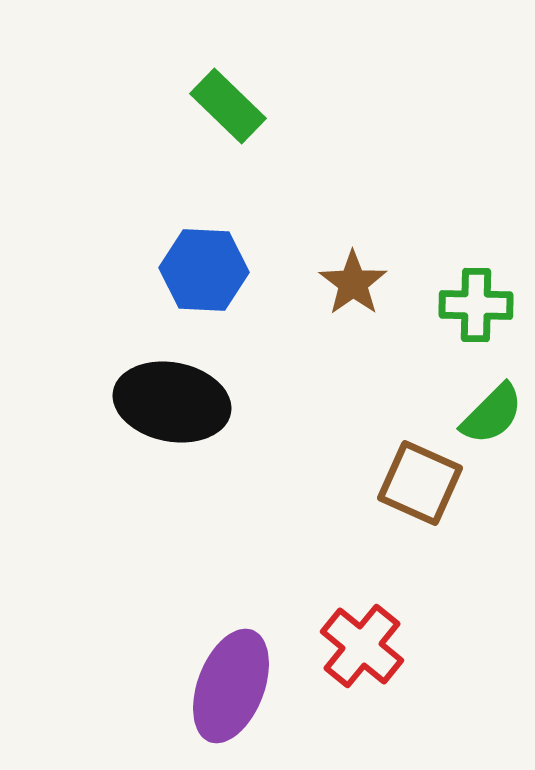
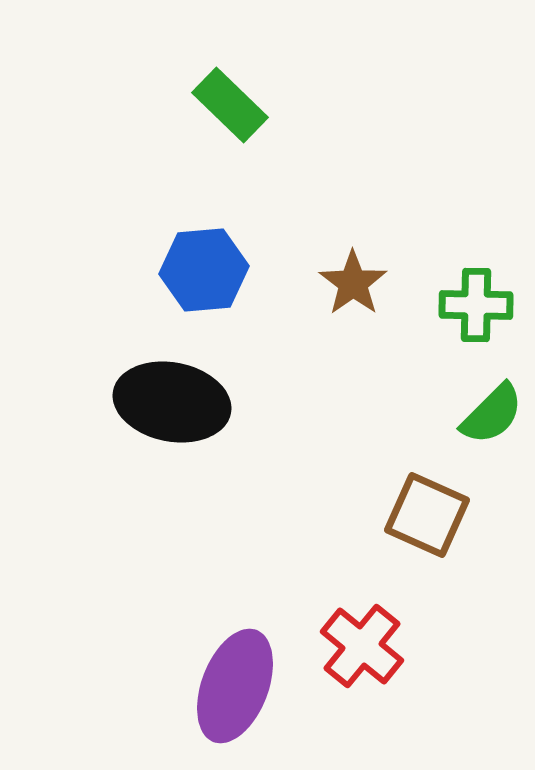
green rectangle: moved 2 px right, 1 px up
blue hexagon: rotated 8 degrees counterclockwise
brown square: moved 7 px right, 32 px down
purple ellipse: moved 4 px right
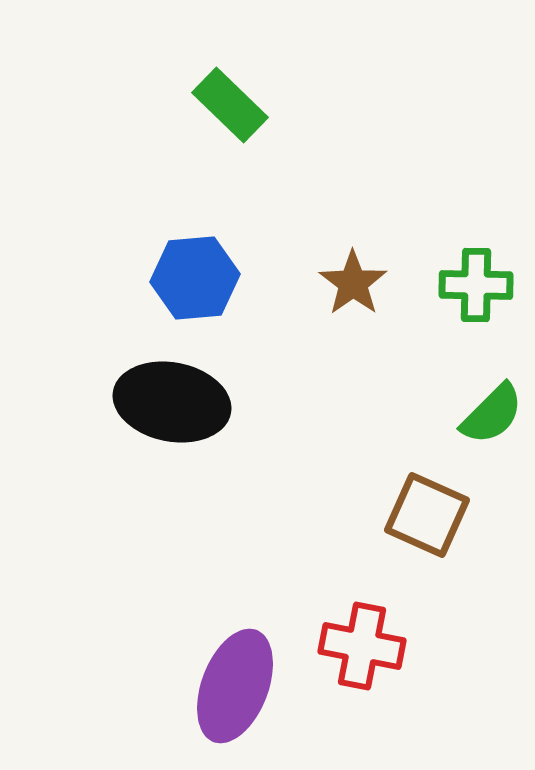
blue hexagon: moved 9 px left, 8 px down
green cross: moved 20 px up
red cross: rotated 28 degrees counterclockwise
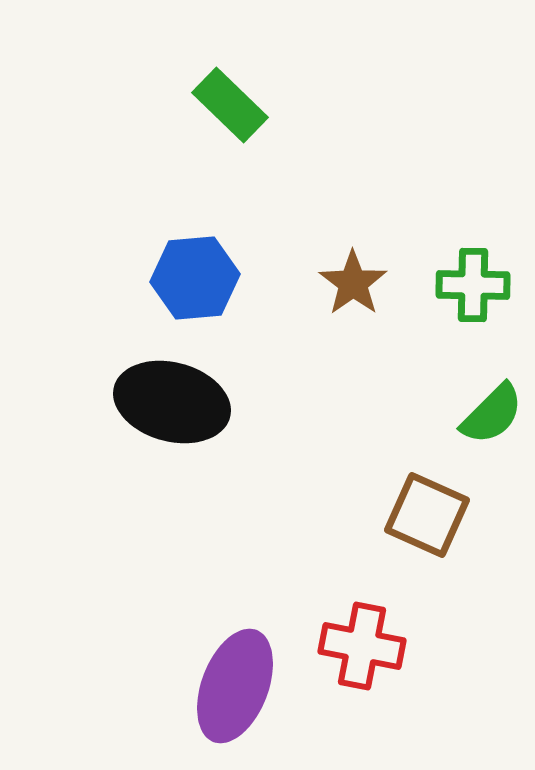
green cross: moved 3 px left
black ellipse: rotated 4 degrees clockwise
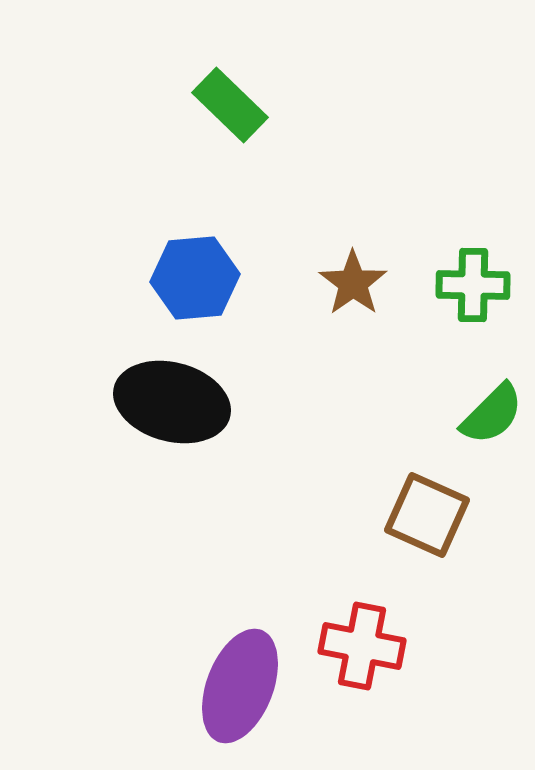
purple ellipse: moved 5 px right
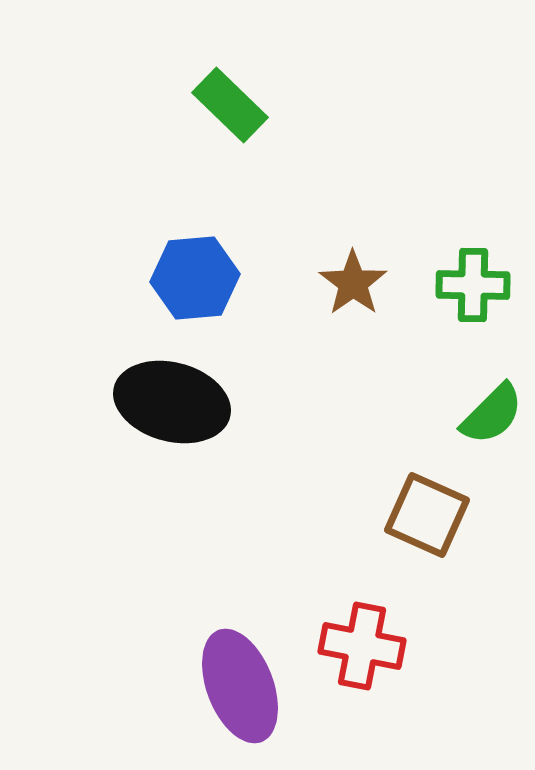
purple ellipse: rotated 42 degrees counterclockwise
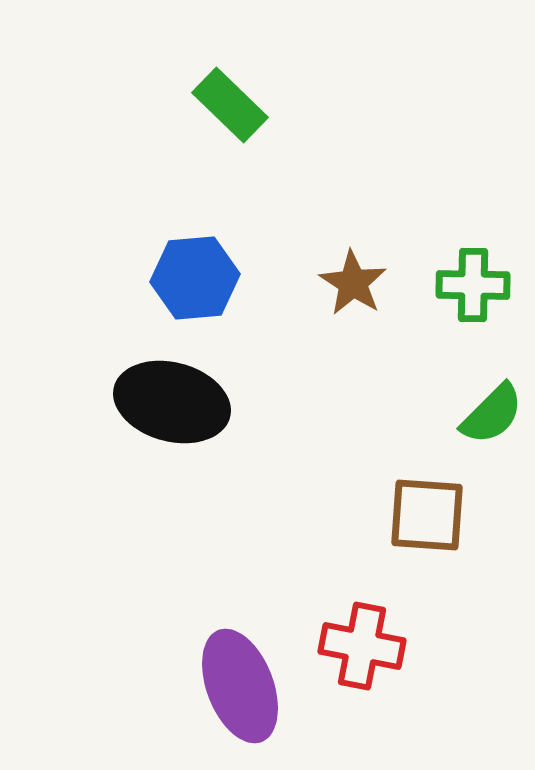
brown star: rotated 4 degrees counterclockwise
brown square: rotated 20 degrees counterclockwise
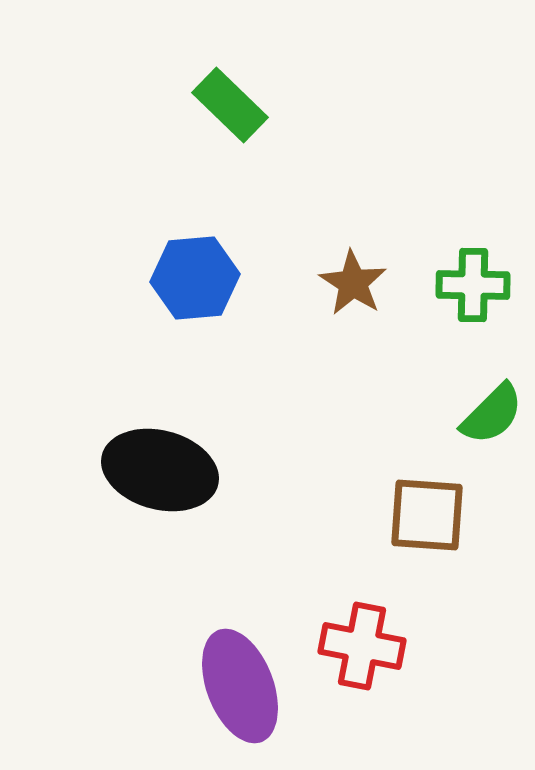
black ellipse: moved 12 px left, 68 px down
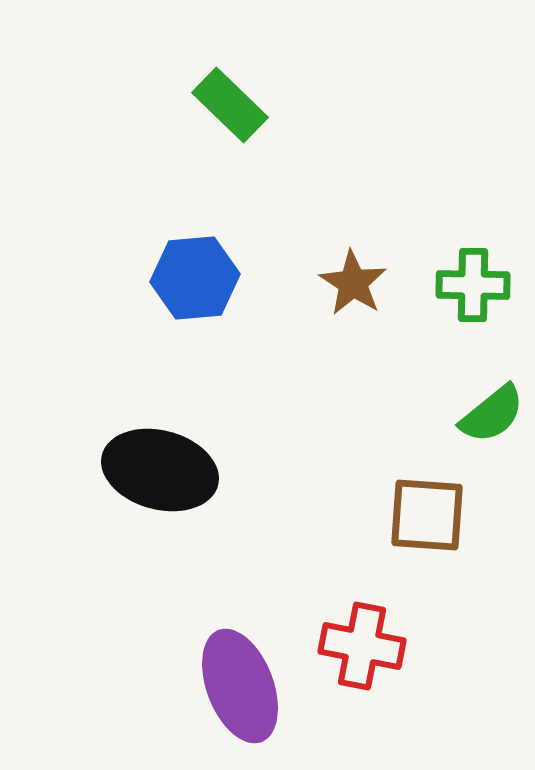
green semicircle: rotated 6 degrees clockwise
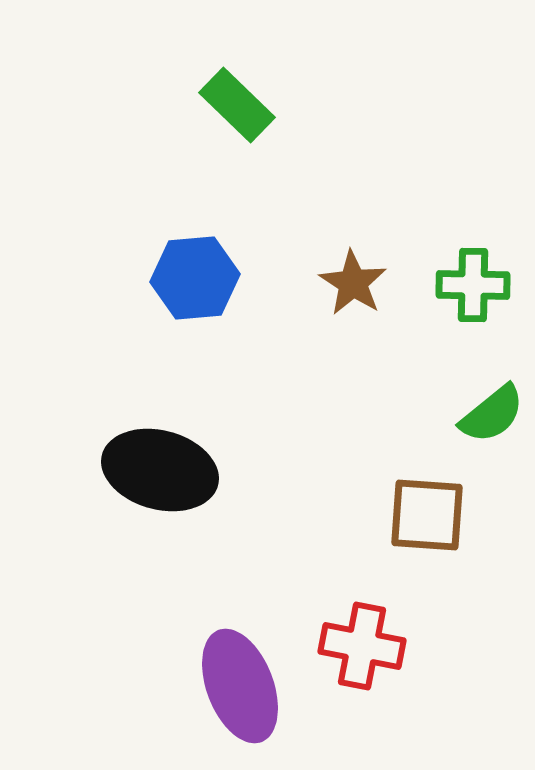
green rectangle: moved 7 px right
